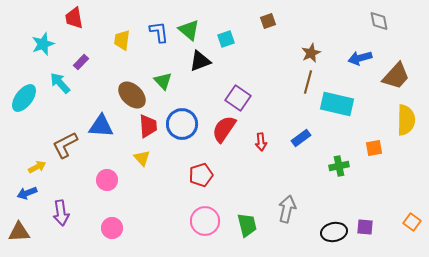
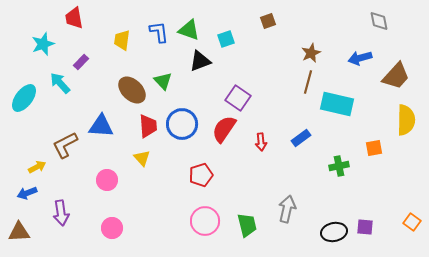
green triangle at (189, 30): rotated 20 degrees counterclockwise
brown ellipse at (132, 95): moved 5 px up
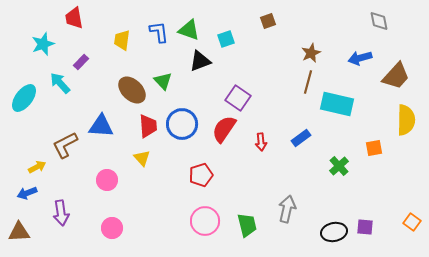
green cross at (339, 166): rotated 30 degrees counterclockwise
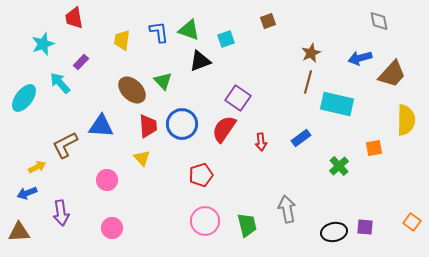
brown trapezoid at (396, 76): moved 4 px left, 2 px up
gray arrow at (287, 209): rotated 24 degrees counterclockwise
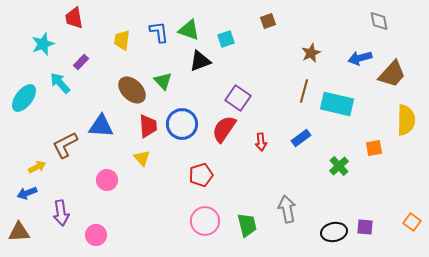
brown line at (308, 82): moved 4 px left, 9 px down
pink circle at (112, 228): moved 16 px left, 7 px down
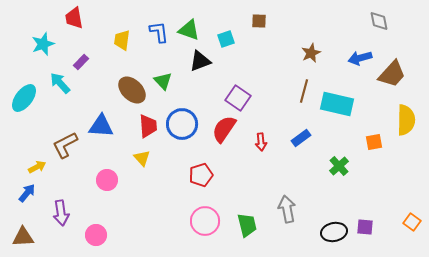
brown square at (268, 21): moved 9 px left; rotated 21 degrees clockwise
orange square at (374, 148): moved 6 px up
blue arrow at (27, 193): rotated 150 degrees clockwise
brown triangle at (19, 232): moved 4 px right, 5 px down
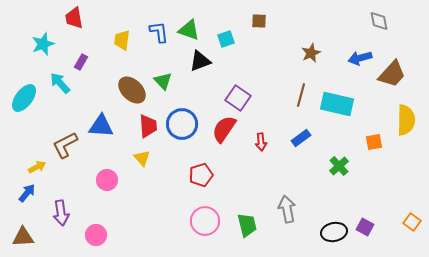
purple rectangle at (81, 62): rotated 14 degrees counterclockwise
brown line at (304, 91): moved 3 px left, 4 px down
purple square at (365, 227): rotated 24 degrees clockwise
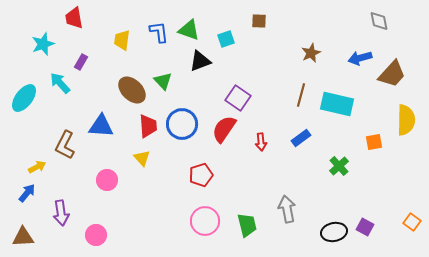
brown L-shape at (65, 145): rotated 36 degrees counterclockwise
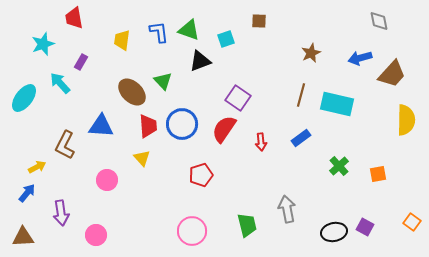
brown ellipse at (132, 90): moved 2 px down
orange square at (374, 142): moved 4 px right, 32 px down
pink circle at (205, 221): moved 13 px left, 10 px down
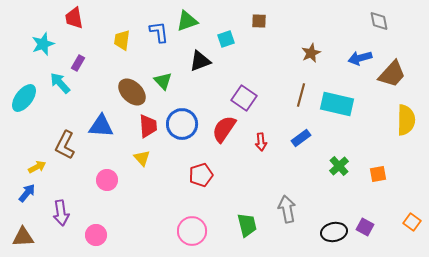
green triangle at (189, 30): moved 2 px left, 9 px up; rotated 40 degrees counterclockwise
purple rectangle at (81, 62): moved 3 px left, 1 px down
purple square at (238, 98): moved 6 px right
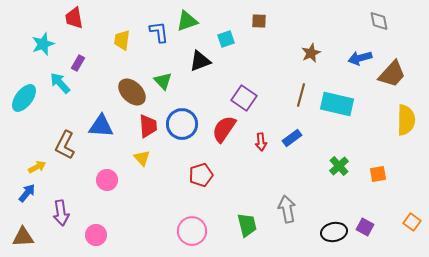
blue rectangle at (301, 138): moved 9 px left
